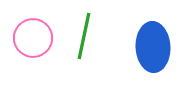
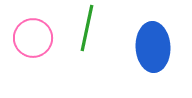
green line: moved 3 px right, 8 px up
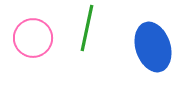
blue ellipse: rotated 15 degrees counterclockwise
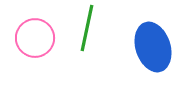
pink circle: moved 2 px right
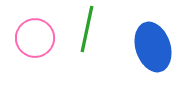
green line: moved 1 px down
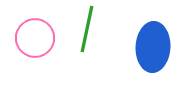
blue ellipse: rotated 21 degrees clockwise
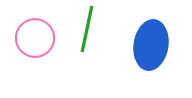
blue ellipse: moved 2 px left, 2 px up; rotated 6 degrees clockwise
